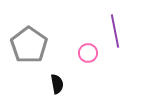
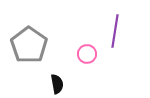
purple line: rotated 20 degrees clockwise
pink circle: moved 1 px left, 1 px down
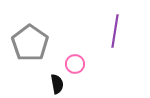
gray pentagon: moved 1 px right, 2 px up
pink circle: moved 12 px left, 10 px down
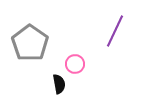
purple line: rotated 16 degrees clockwise
black semicircle: moved 2 px right
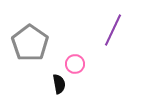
purple line: moved 2 px left, 1 px up
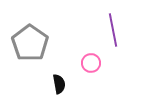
purple line: rotated 36 degrees counterclockwise
pink circle: moved 16 px right, 1 px up
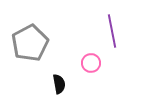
purple line: moved 1 px left, 1 px down
gray pentagon: rotated 9 degrees clockwise
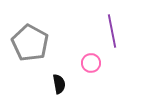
gray pentagon: rotated 15 degrees counterclockwise
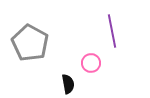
black semicircle: moved 9 px right
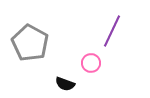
purple line: rotated 36 degrees clockwise
black semicircle: moved 3 px left; rotated 120 degrees clockwise
